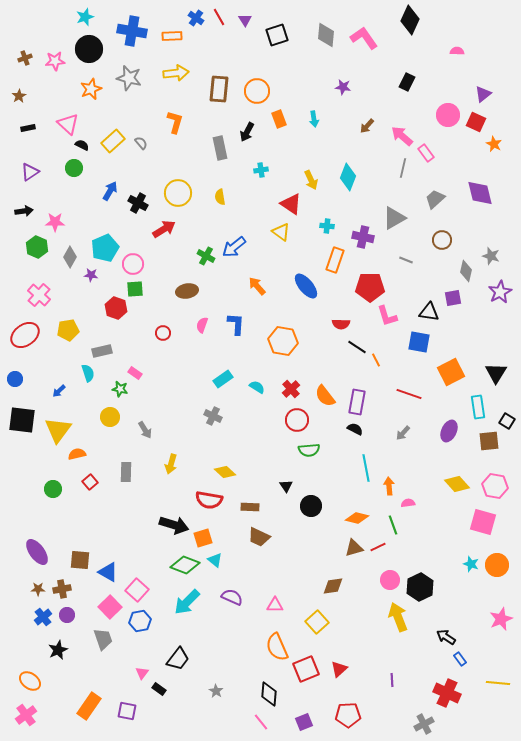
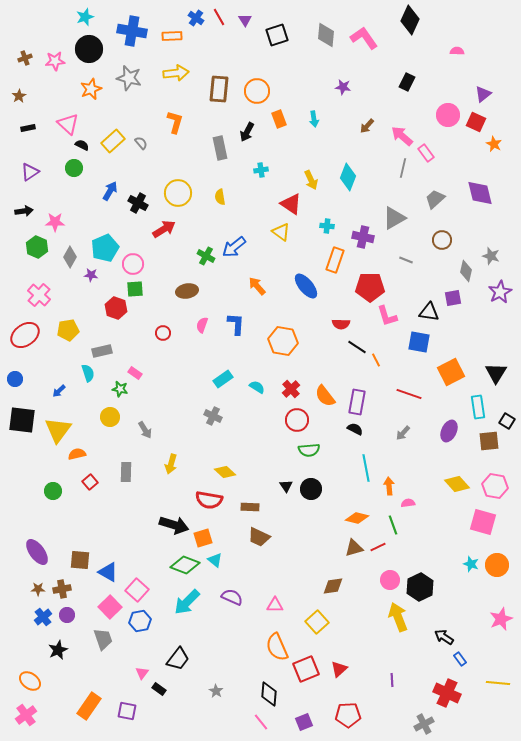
green circle at (53, 489): moved 2 px down
black circle at (311, 506): moved 17 px up
black arrow at (446, 637): moved 2 px left
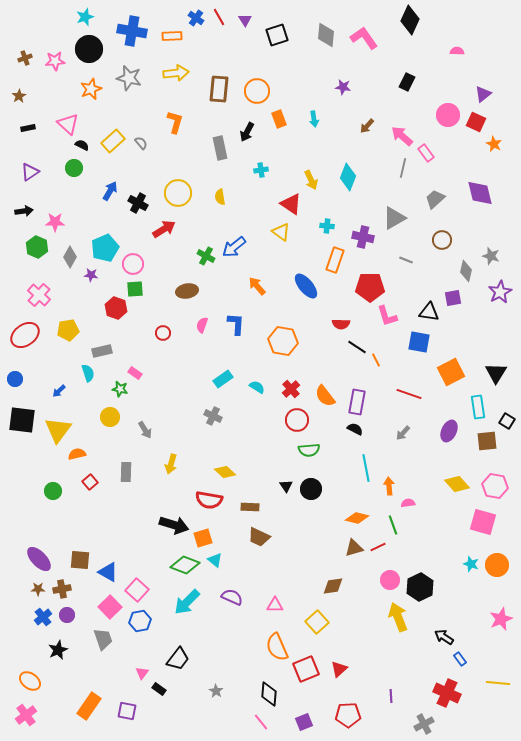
brown square at (489, 441): moved 2 px left
purple ellipse at (37, 552): moved 2 px right, 7 px down; rotated 8 degrees counterclockwise
purple line at (392, 680): moved 1 px left, 16 px down
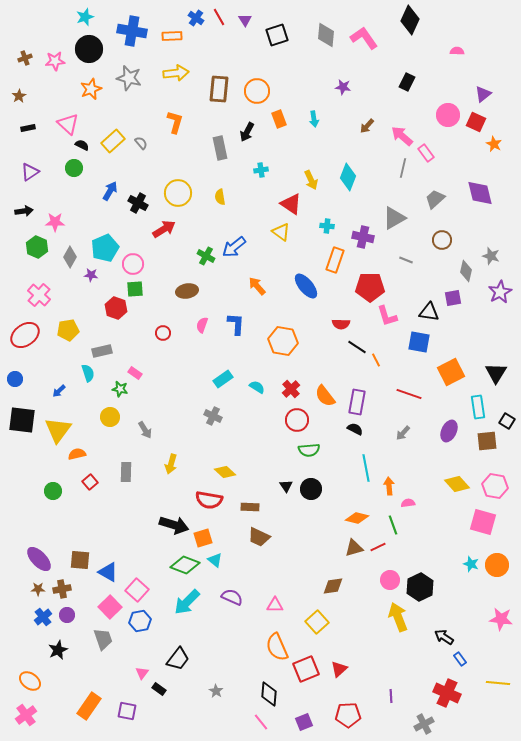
pink star at (501, 619): rotated 30 degrees clockwise
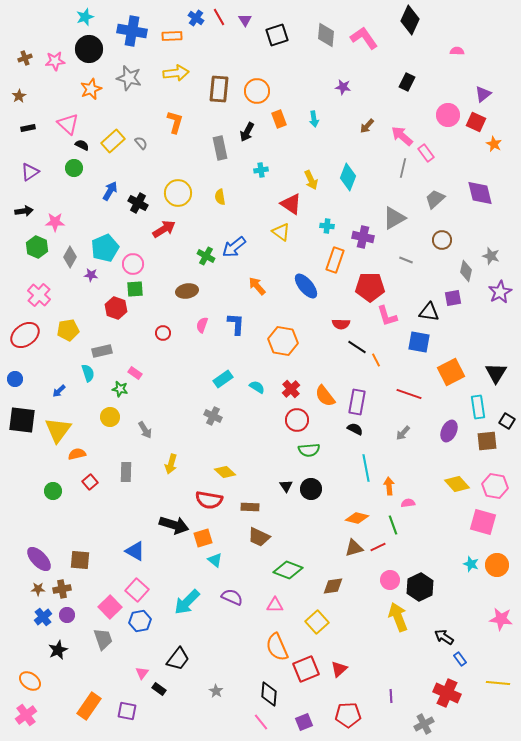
green diamond at (185, 565): moved 103 px right, 5 px down
blue triangle at (108, 572): moved 27 px right, 21 px up
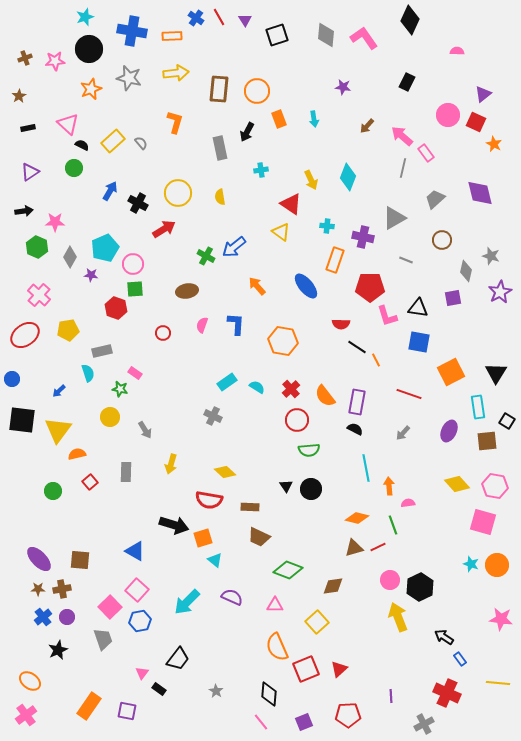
black triangle at (429, 312): moved 11 px left, 4 px up
blue circle at (15, 379): moved 3 px left
cyan rectangle at (223, 379): moved 4 px right, 3 px down
purple circle at (67, 615): moved 2 px down
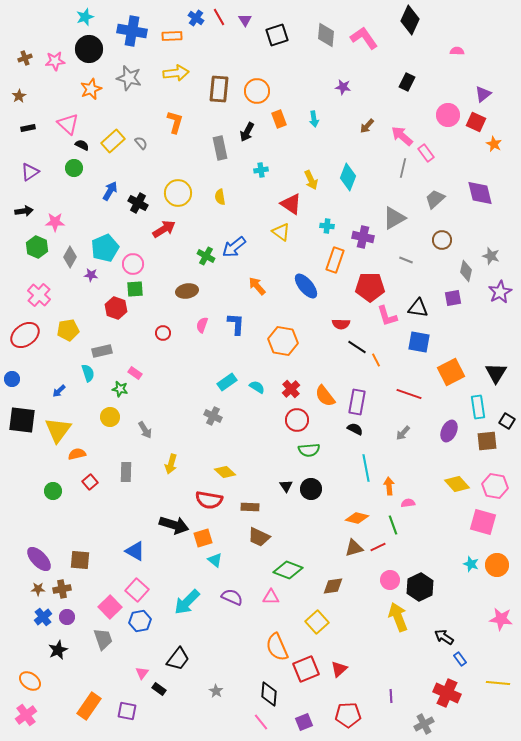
pink triangle at (275, 605): moved 4 px left, 8 px up
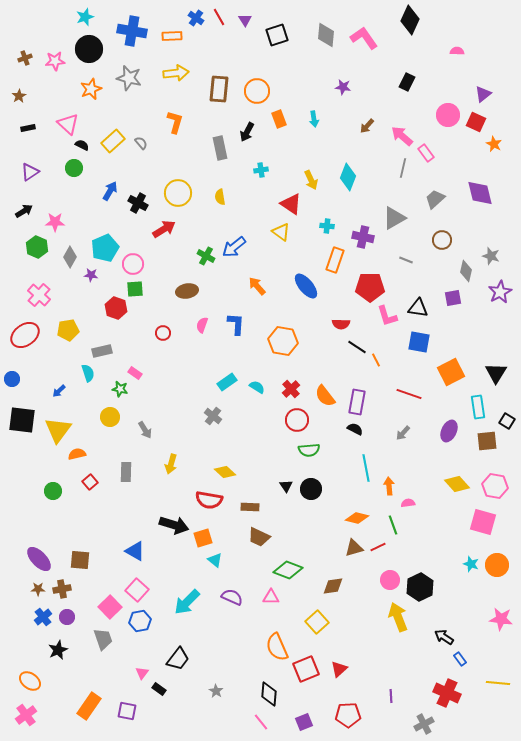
black arrow at (24, 211): rotated 24 degrees counterclockwise
gray cross at (213, 416): rotated 12 degrees clockwise
